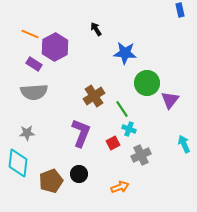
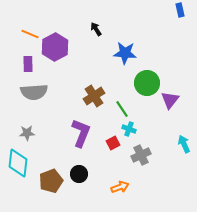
purple rectangle: moved 6 px left; rotated 56 degrees clockwise
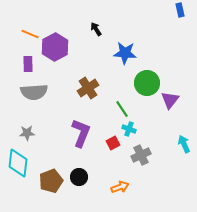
brown cross: moved 6 px left, 8 px up
black circle: moved 3 px down
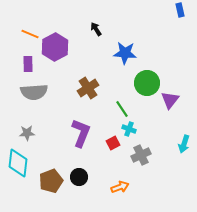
cyan arrow: rotated 138 degrees counterclockwise
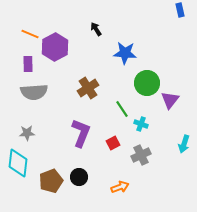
cyan cross: moved 12 px right, 5 px up
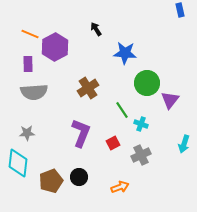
green line: moved 1 px down
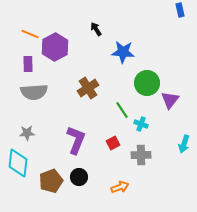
blue star: moved 2 px left, 1 px up
purple L-shape: moved 5 px left, 7 px down
gray cross: rotated 24 degrees clockwise
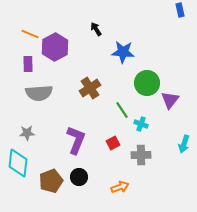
brown cross: moved 2 px right
gray semicircle: moved 5 px right, 1 px down
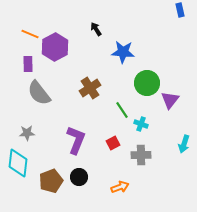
gray semicircle: rotated 56 degrees clockwise
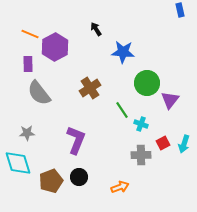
red square: moved 50 px right
cyan diamond: rotated 24 degrees counterclockwise
